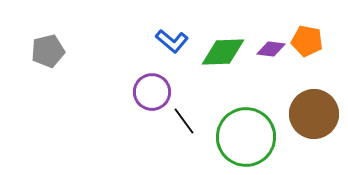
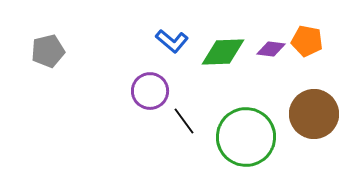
purple circle: moved 2 px left, 1 px up
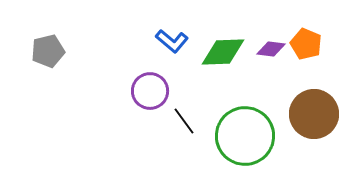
orange pentagon: moved 1 px left, 3 px down; rotated 12 degrees clockwise
green circle: moved 1 px left, 1 px up
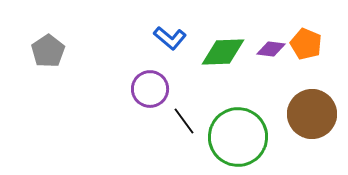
blue L-shape: moved 2 px left, 3 px up
gray pentagon: rotated 20 degrees counterclockwise
purple circle: moved 2 px up
brown circle: moved 2 px left
green circle: moved 7 px left, 1 px down
